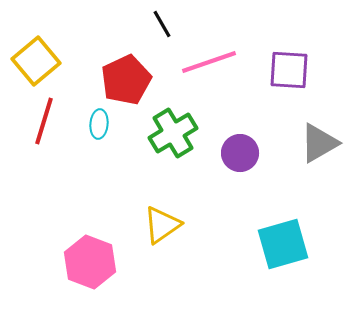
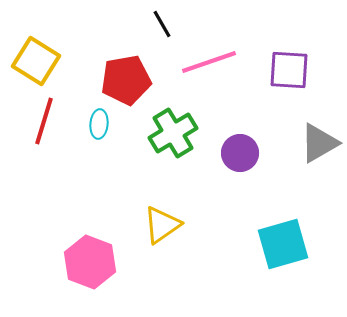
yellow square: rotated 18 degrees counterclockwise
red pentagon: rotated 15 degrees clockwise
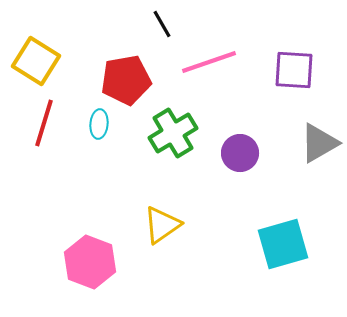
purple square: moved 5 px right
red line: moved 2 px down
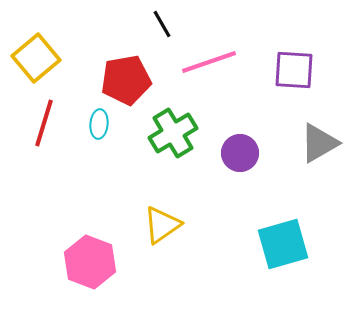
yellow square: moved 3 px up; rotated 18 degrees clockwise
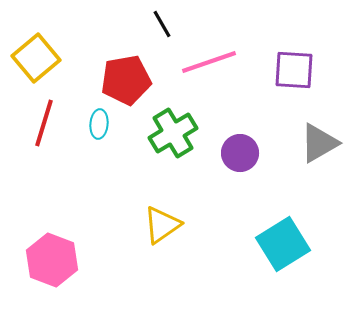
cyan square: rotated 16 degrees counterclockwise
pink hexagon: moved 38 px left, 2 px up
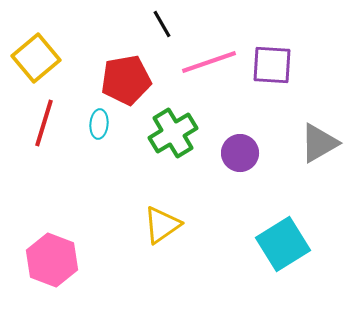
purple square: moved 22 px left, 5 px up
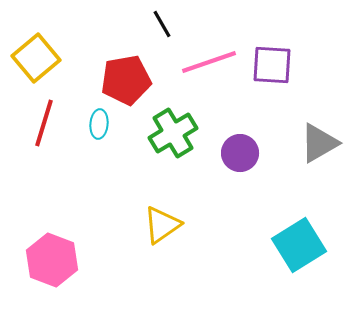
cyan square: moved 16 px right, 1 px down
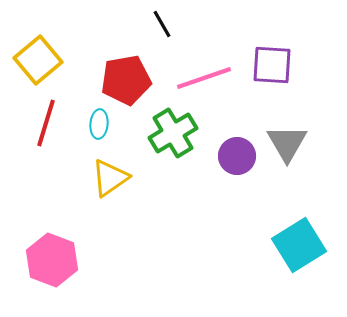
yellow square: moved 2 px right, 2 px down
pink line: moved 5 px left, 16 px down
red line: moved 2 px right
gray triangle: moved 32 px left; rotated 30 degrees counterclockwise
purple circle: moved 3 px left, 3 px down
yellow triangle: moved 52 px left, 47 px up
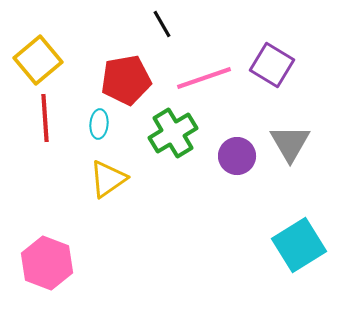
purple square: rotated 27 degrees clockwise
red line: moved 1 px left, 5 px up; rotated 21 degrees counterclockwise
gray triangle: moved 3 px right
yellow triangle: moved 2 px left, 1 px down
pink hexagon: moved 5 px left, 3 px down
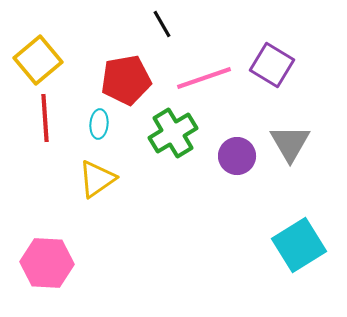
yellow triangle: moved 11 px left
pink hexagon: rotated 18 degrees counterclockwise
